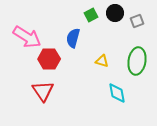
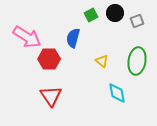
yellow triangle: rotated 24 degrees clockwise
red triangle: moved 8 px right, 5 px down
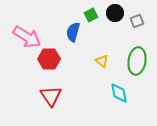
blue semicircle: moved 6 px up
cyan diamond: moved 2 px right
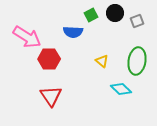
blue semicircle: rotated 102 degrees counterclockwise
cyan diamond: moved 2 px right, 4 px up; rotated 35 degrees counterclockwise
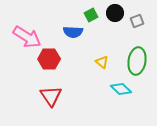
yellow triangle: moved 1 px down
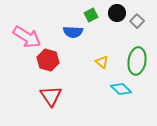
black circle: moved 2 px right
gray square: rotated 24 degrees counterclockwise
red hexagon: moved 1 px left, 1 px down; rotated 15 degrees clockwise
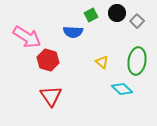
cyan diamond: moved 1 px right
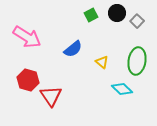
blue semicircle: moved 17 px down; rotated 42 degrees counterclockwise
red hexagon: moved 20 px left, 20 px down
